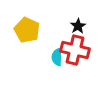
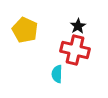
yellow pentagon: moved 2 px left
cyan semicircle: moved 17 px down
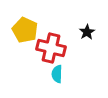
black star: moved 9 px right, 6 px down
red cross: moved 24 px left, 2 px up
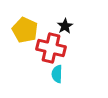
black star: moved 22 px left, 6 px up
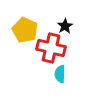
cyan semicircle: moved 3 px right
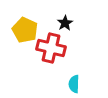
black star: moved 3 px up
cyan semicircle: moved 14 px right, 10 px down
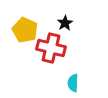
cyan semicircle: moved 1 px left, 1 px up
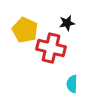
black star: moved 2 px right; rotated 21 degrees clockwise
cyan semicircle: moved 1 px left, 1 px down
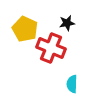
yellow pentagon: moved 1 px up
red cross: rotated 8 degrees clockwise
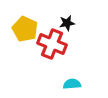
red cross: moved 1 px right, 4 px up
cyan semicircle: rotated 84 degrees clockwise
